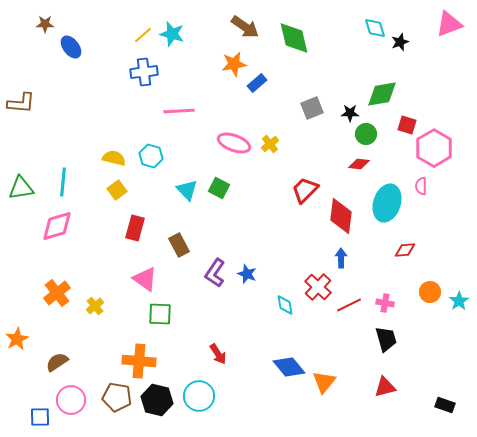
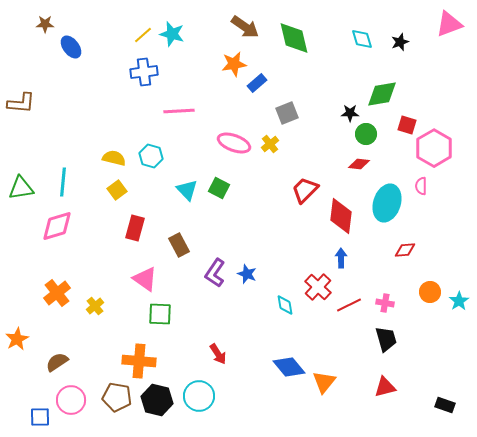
cyan diamond at (375, 28): moved 13 px left, 11 px down
gray square at (312, 108): moved 25 px left, 5 px down
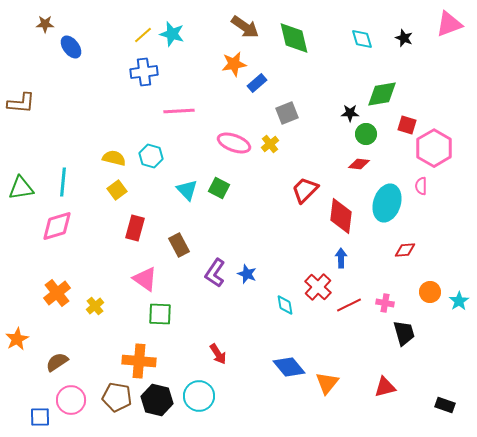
black star at (400, 42): moved 4 px right, 4 px up; rotated 30 degrees counterclockwise
black trapezoid at (386, 339): moved 18 px right, 6 px up
orange triangle at (324, 382): moved 3 px right, 1 px down
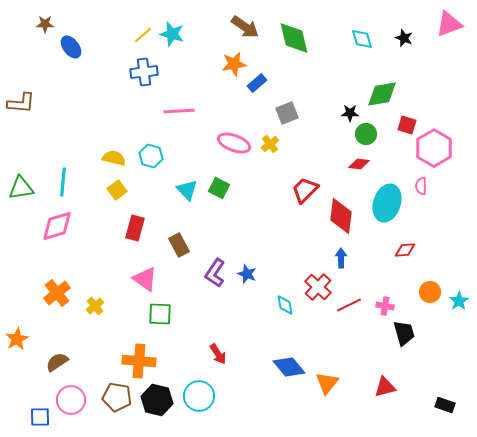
pink cross at (385, 303): moved 3 px down
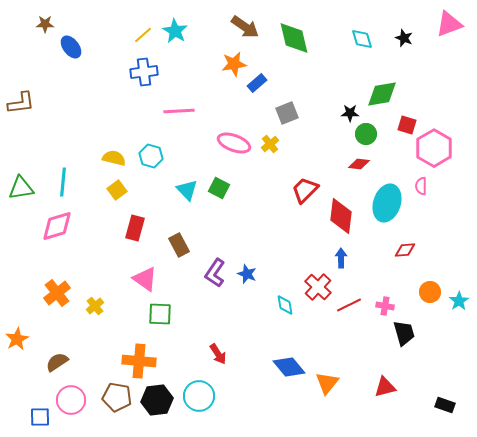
cyan star at (172, 34): moved 3 px right, 3 px up; rotated 15 degrees clockwise
brown L-shape at (21, 103): rotated 12 degrees counterclockwise
black hexagon at (157, 400): rotated 20 degrees counterclockwise
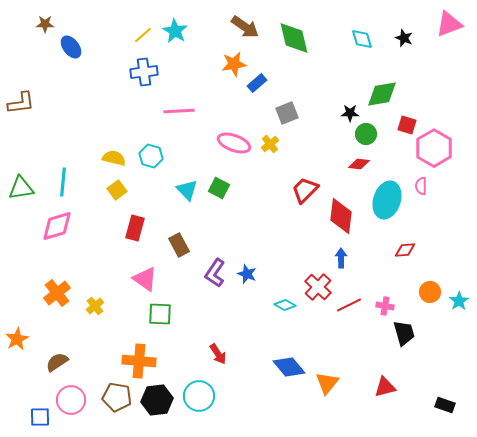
cyan ellipse at (387, 203): moved 3 px up
cyan diamond at (285, 305): rotated 50 degrees counterclockwise
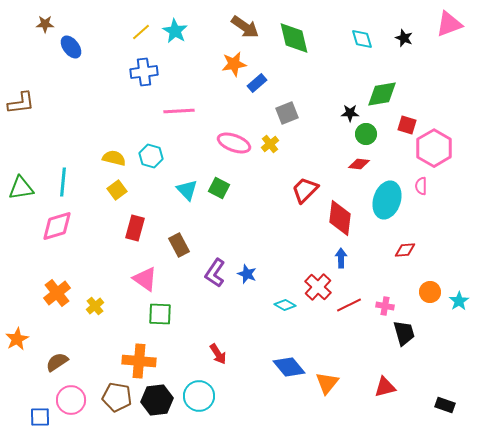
yellow line at (143, 35): moved 2 px left, 3 px up
red diamond at (341, 216): moved 1 px left, 2 px down
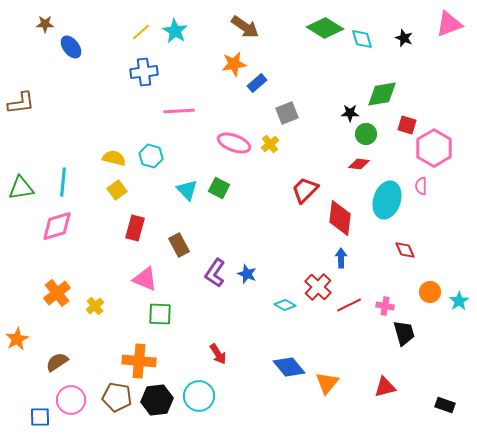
green diamond at (294, 38): moved 31 px right, 10 px up; rotated 45 degrees counterclockwise
red diamond at (405, 250): rotated 70 degrees clockwise
pink triangle at (145, 279): rotated 12 degrees counterclockwise
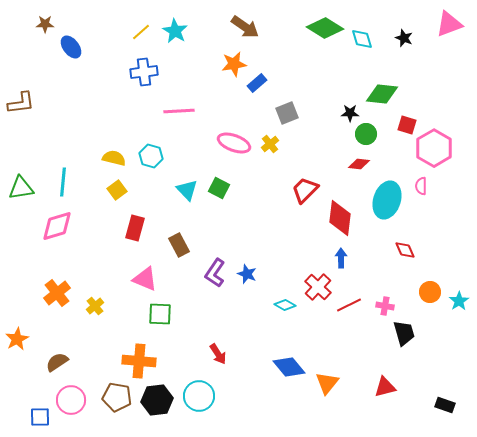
green diamond at (382, 94): rotated 16 degrees clockwise
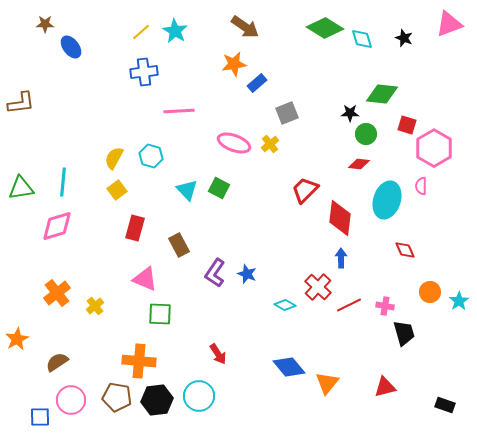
yellow semicircle at (114, 158): rotated 75 degrees counterclockwise
